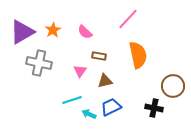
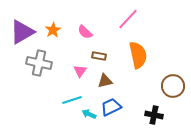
black cross: moved 7 px down
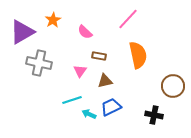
orange star: moved 10 px up
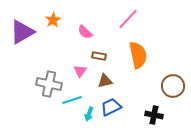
gray cross: moved 10 px right, 21 px down
cyan arrow: rotated 96 degrees counterclockwise
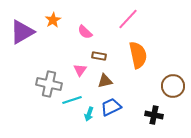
pink triangle: moved 1 px up
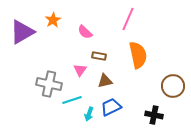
pink line: rotated 20 degrees counterclockwise
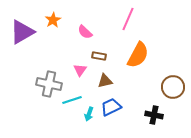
orange semicircle: rotated 40 degrees clockwise
brown circle: moved 1 px down
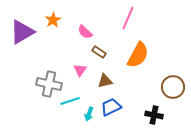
pink line: moved 1 px up
brown rectangle: moved 4 px up; rotated 24 degrees clockwise
cyan line: moved 2 px left, 1 px down
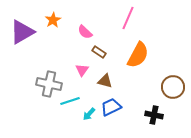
pink triangle: moved 2 px right
brown triangle: rotated 28 degrees clockwise
cyan arrow: rotated 24 degrees clockwise
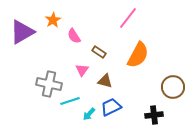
pink line: rotated 15 degrees clockwise
pink semicircle: moved 11 px left, 4 px down; rotated 14 degrees clockwise
black cross: rotated 18 degrees counterclockwise
